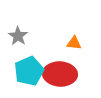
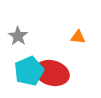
orange triangle: moved 4 px right, 6 px up
red ellipse: moved 8 px left, 1 px up; rotated 12 degrees clockwise
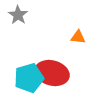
gray star: moved 21 px up
cyan pentagon: moved 7 px down; rotated 8 degrees clockwise
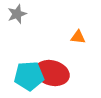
gray star: moved 1 px left, 1 px up; rotated 18 degrees clockwise
cyan pentagon: moved 2 px up; rotated 12 degrees clockwise
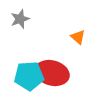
gray star: moved 3 px right, 5 px down
orange triangle: rotated 35 degrees clockwise
